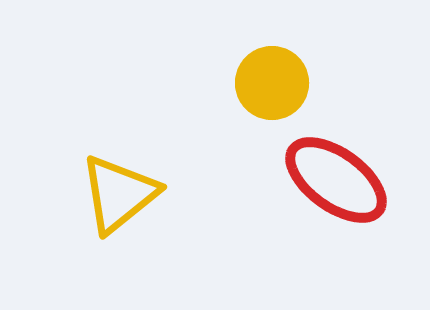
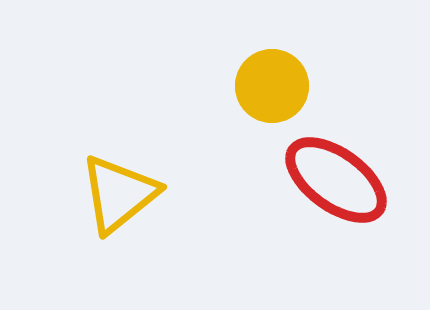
yellow circle: moved 3 px down
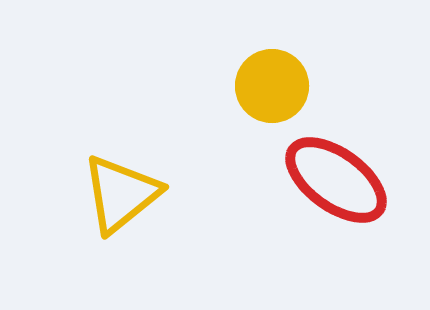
yellow triangle: moved 2 px right
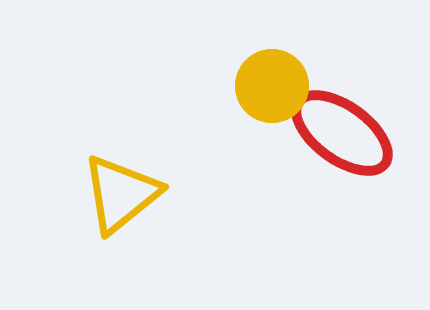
red ellipse: moved 6 px right, 47 px up
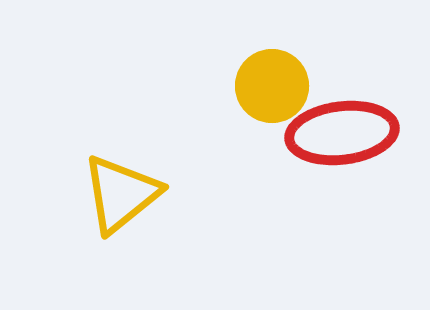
red ellipse: rotated 43 degrees counterclockwise
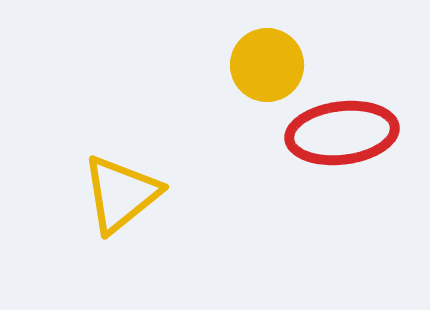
yellow circle: moved 5 px left, 21 px up
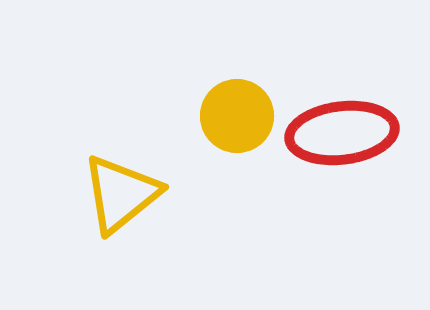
yellow circle: moved 30 px left, 51 px down
